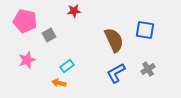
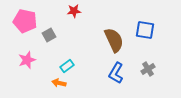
blue L-shape: rotated 30 degrees counterclockwise
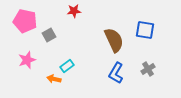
orange arrow: moved 5 px left, 4 px up
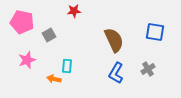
pink pentagon: moved 3 px left, 1 px down
blue square: moved 10 px right, 2 px down
cyan rectangle: rotated 48 degrees counterclockwise
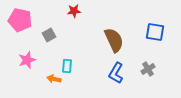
pink pentagon: moved 2 px left, 2 px up
